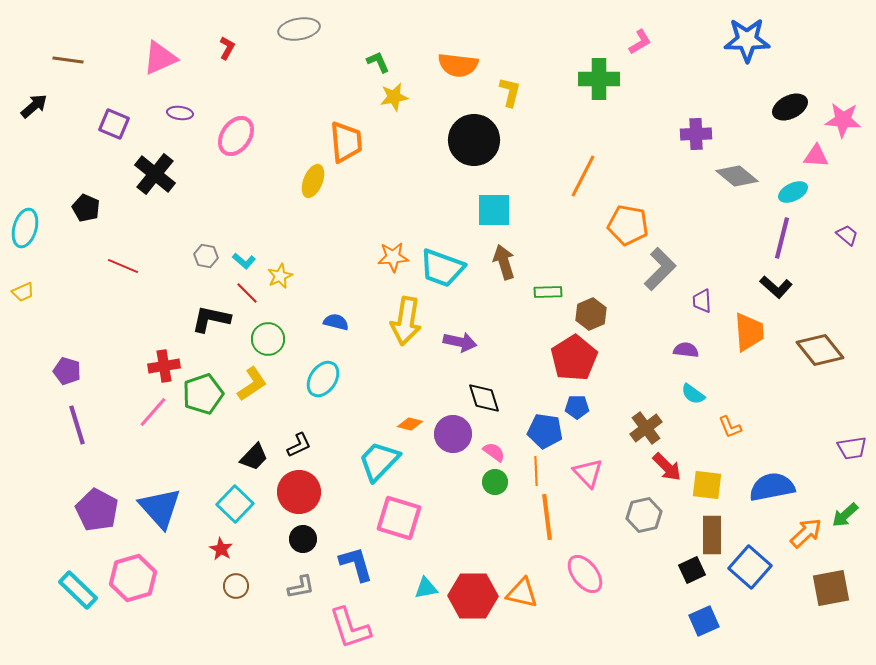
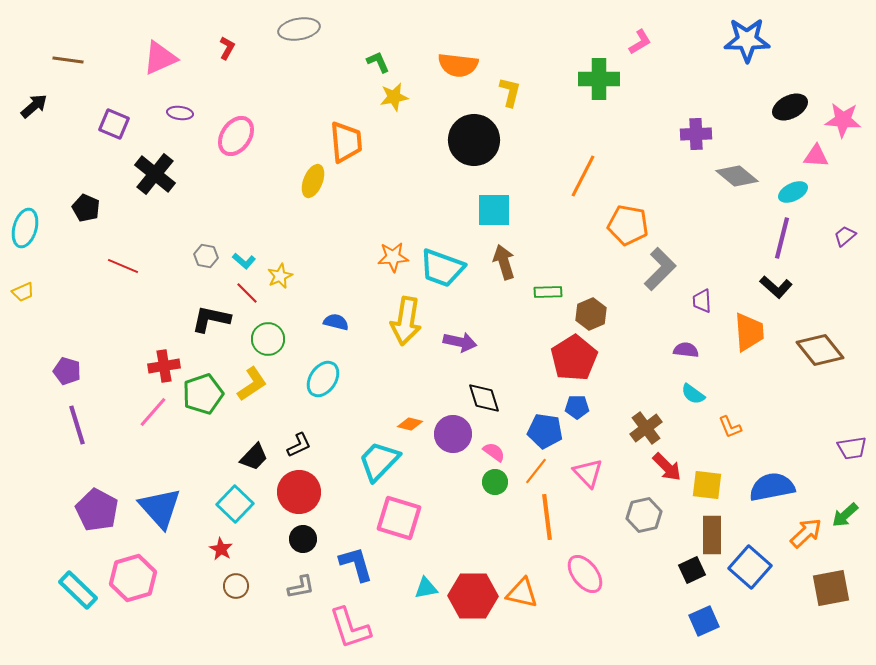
purple trapezoid at (847, 235): moved 2 px left, 1 px down; rotated 80 degrees counterclockwise
orange line at (536, 471): rotated 40 degrees clockwise
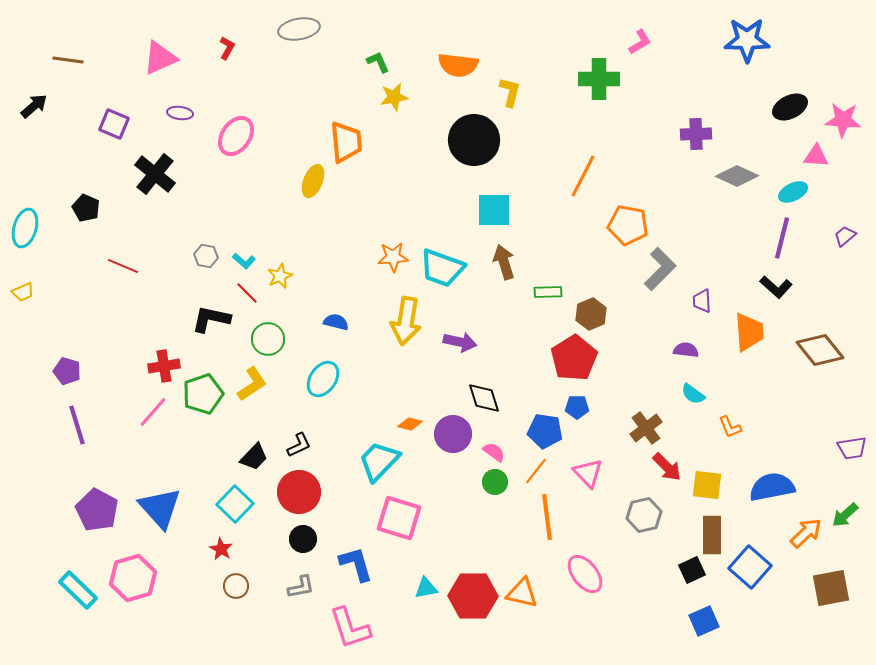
gray diamond at (737, 176): rotated 15 degrees counterclockwise
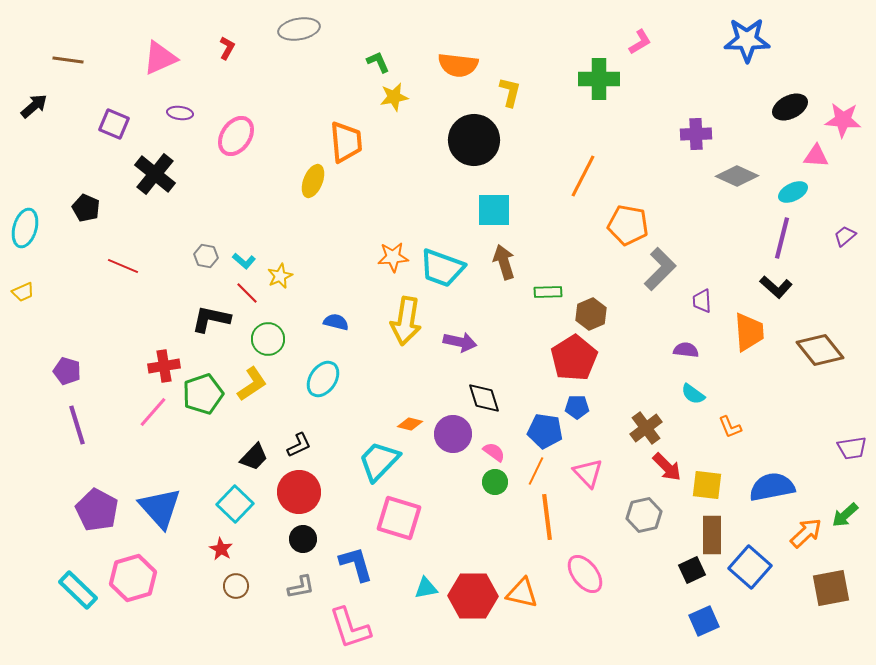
orange line at (536, 471): rotated 12 degrees counterclockwise
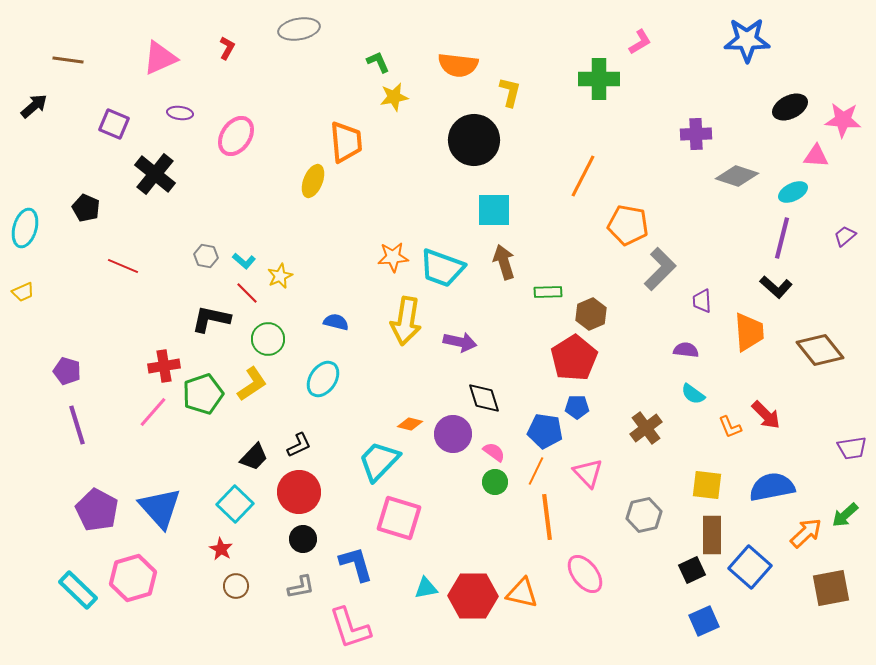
gray diamond at (737, 176): rotated 6 degrees counterclockwise
red arrow at (667, 467): moved 99 px right, 52 px up
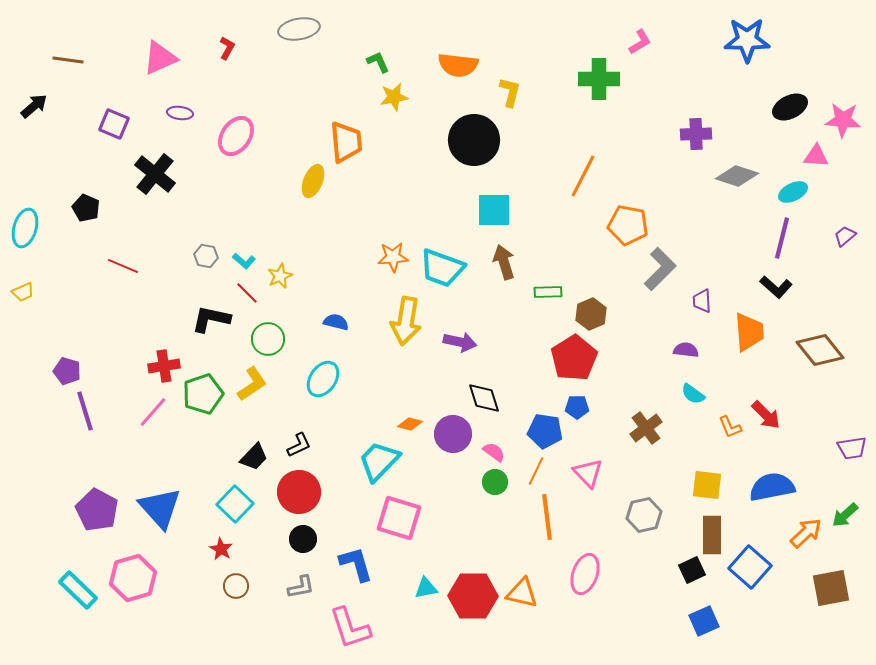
purple line at (77, 425): moved 8 px right, 14 px up
pink ellipse at (585, 574): rotated 57 degrees clockwise
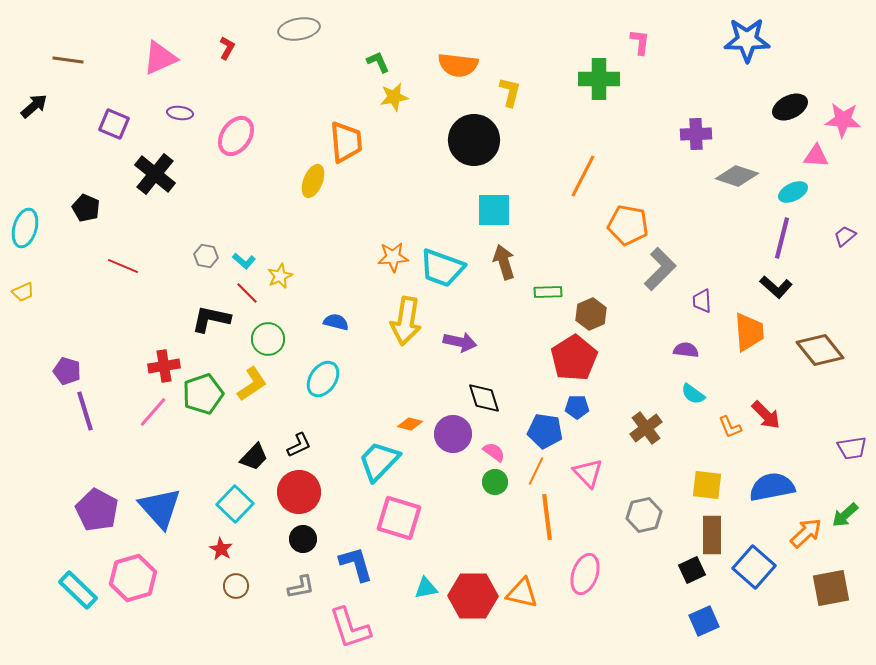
pink L-shape at (640, 42): rotated 52 degrees counterclockwise
blue square at (750, 567): moved 4 px right
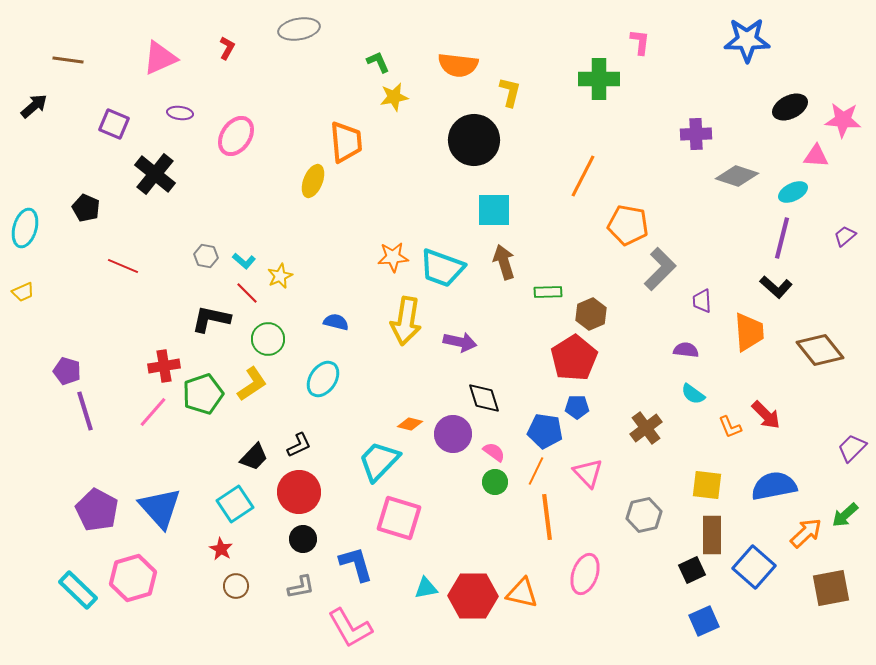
purple trapezoid at (852, 448): rotated 144 degrees clockwise
blue semicircle at (772, 487): moved 2 px right, 1 px up
cyan square at (235, 504): rotated 12 degrees clockwise
pink L-shape at (350, 628): rotated 12 degrees counterclockwise
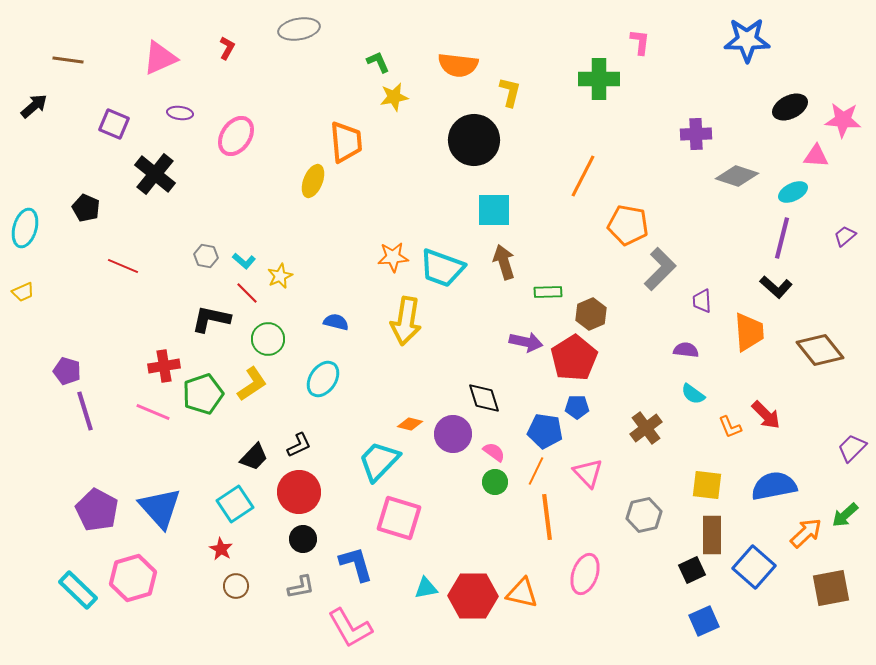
purple arrow at (460, 342): moved 66 px right
pink line at (153, 412): rotated 72 degrees clockwise
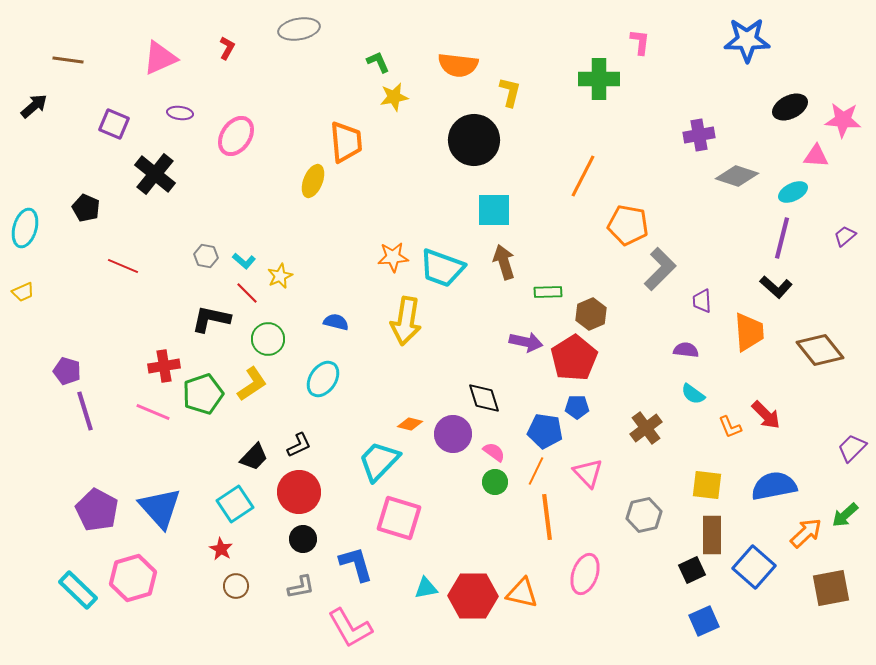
purple cross at (696, 134): moved 3 px right, 1 px down; rotated 8 degrees counterclockwise
